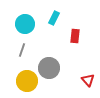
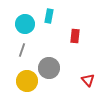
cyan rectangle: moved 5 px left, 2 px up; rotated 16 degrees counterclockwise
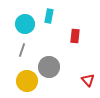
gray circle: moved 1 px up
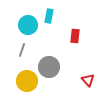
cyan circle: moved 3 px right, 1 px down
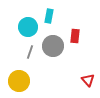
cyan circle: moved 2 px down
gray line: moved 8 px right, 2 px down
gray circle: moved 4 px right, 21 px up
yellow circle: moved 8 px left
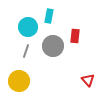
gray line: moved 4 px left, 1 px up
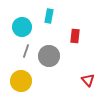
cyan circle: moved 6 px left
gray circle: moved 4 px left, 10 px down
yellow circle: moved 2 px right
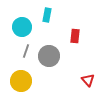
cyan rectangle: moved 2 px left, 1 px up
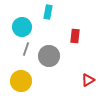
cyan rectangle: moved 1 px right, 3 px up
gray line: moved 2 px up
red triangle: rotated 40 degrees clockwise
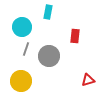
red triangle: rotated 16 degrees clockwise
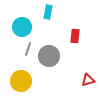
gray line: moved 2 px right
